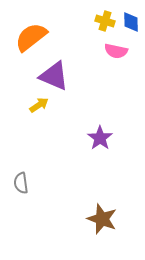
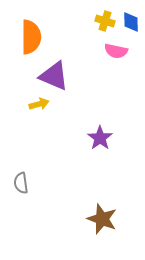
orange semicircle: rotated 128 degrees clockwise
yellow arrow: moved 1 px up; rotated 18 degrees clockwise
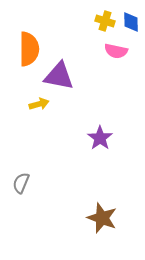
orange semicircle: moved 2 px left, 12 px down
purple triangle: moved 5 px right; rotated 12 degrees counterclockwise
gray semicircle: rotated 30 degrees clockwise
brown star: moved 1 px up
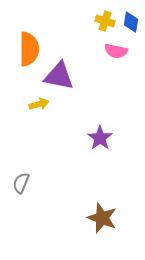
blue diamond: rotated 10 degrees clockwise
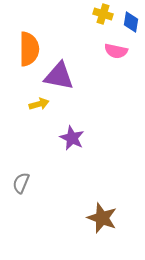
yellow cross: moved 2 px left, 7 px up
purple star: moved 28 px left; rotated 10 degrees counterclockwise
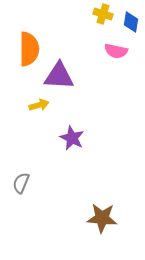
purple triangle: rotated 8 degrees counterclockwise
yellow arrow: moved 1 px down
brown star: rotated 16 degrees counterclockwise
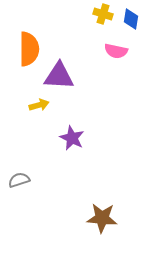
blue diamond: moved 3 px up
gray semicircle: moved 2 px left, 3 px up; rotated 50 degrees clockwise
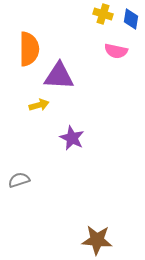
brown star: moved 5 px left, 22 px down
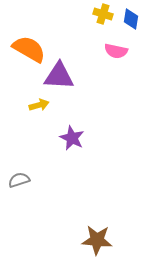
orange semicircle: rotated 60 degrees counterclockwise
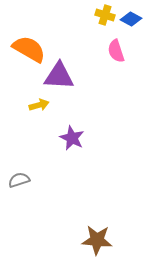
yellow cross: moved 2 px right, 1 px down
blue diamond: rotated 70 degrees counterclockwise
pink semicircle: rotated 60 degrees clockwise
